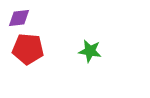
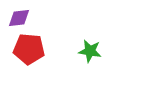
red pentagon: moved 1 px right
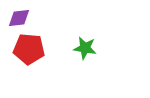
green star: moved 5 px left, 3 px up
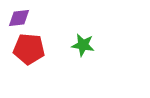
green star: moved 2 px left, 3 px up
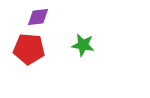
purple diamond: moved 19 px right, 1 px up
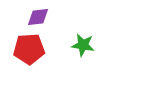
red pentagon: rotated 8 degrees counterclockwise
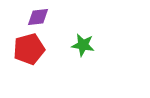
red pentagon: rotated 12 degrees counterclockwise
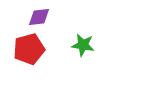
purple diamond: moved 1 px right
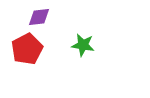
red pentagon: moved 2 px left; rotated 12 degrees counterclockwise
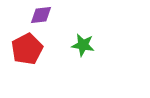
purple diamond: moved 2 px right, 2 px up
